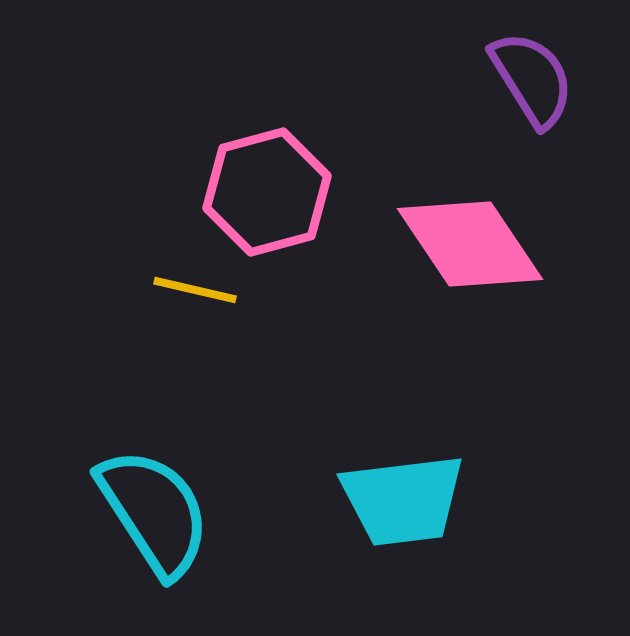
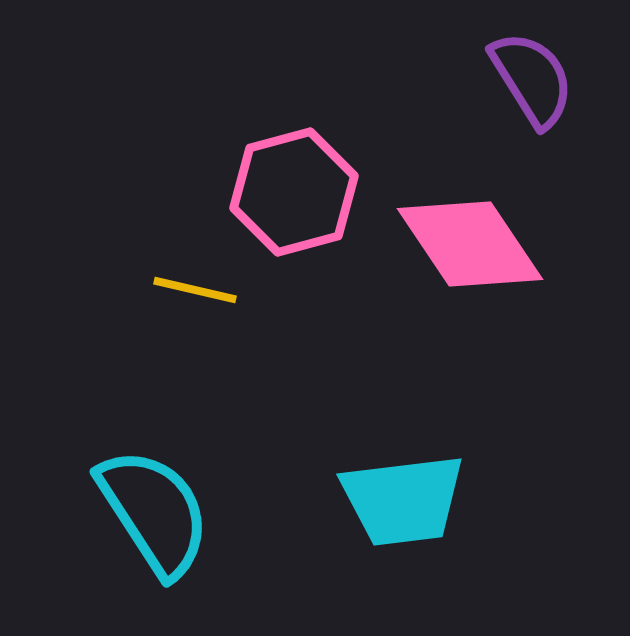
pink hexagon: moved 27 px right
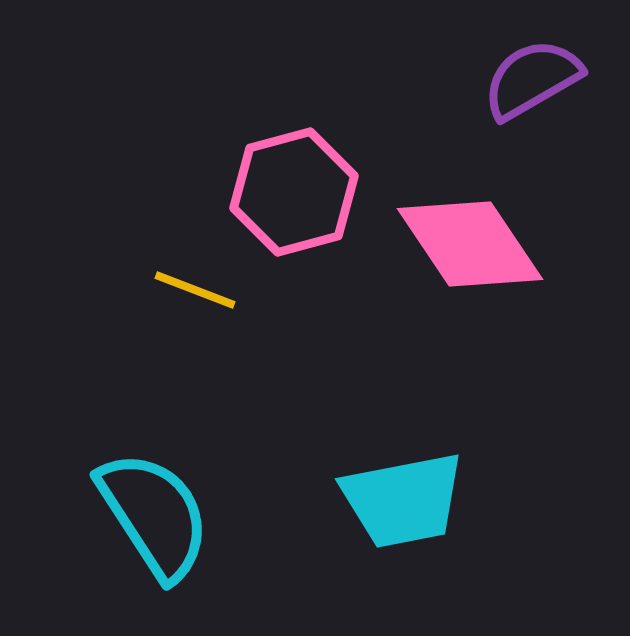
purple semicircle: rotated 88 degrees counterclockwise
yellow line: rotated 8 degrees clockwise
cyan trapezoid: rotated 4 degrees counterclockwise
cyan semicircle: moved 3 px down
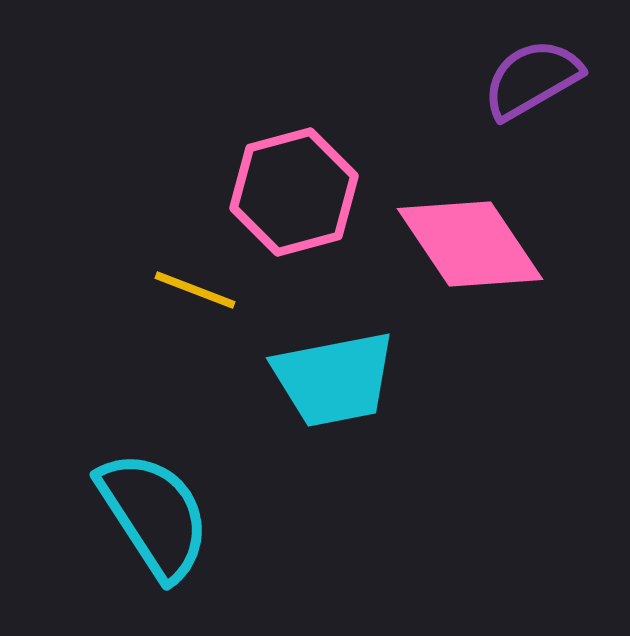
cyan trapezoid: moved 69 px left, 121 px up
